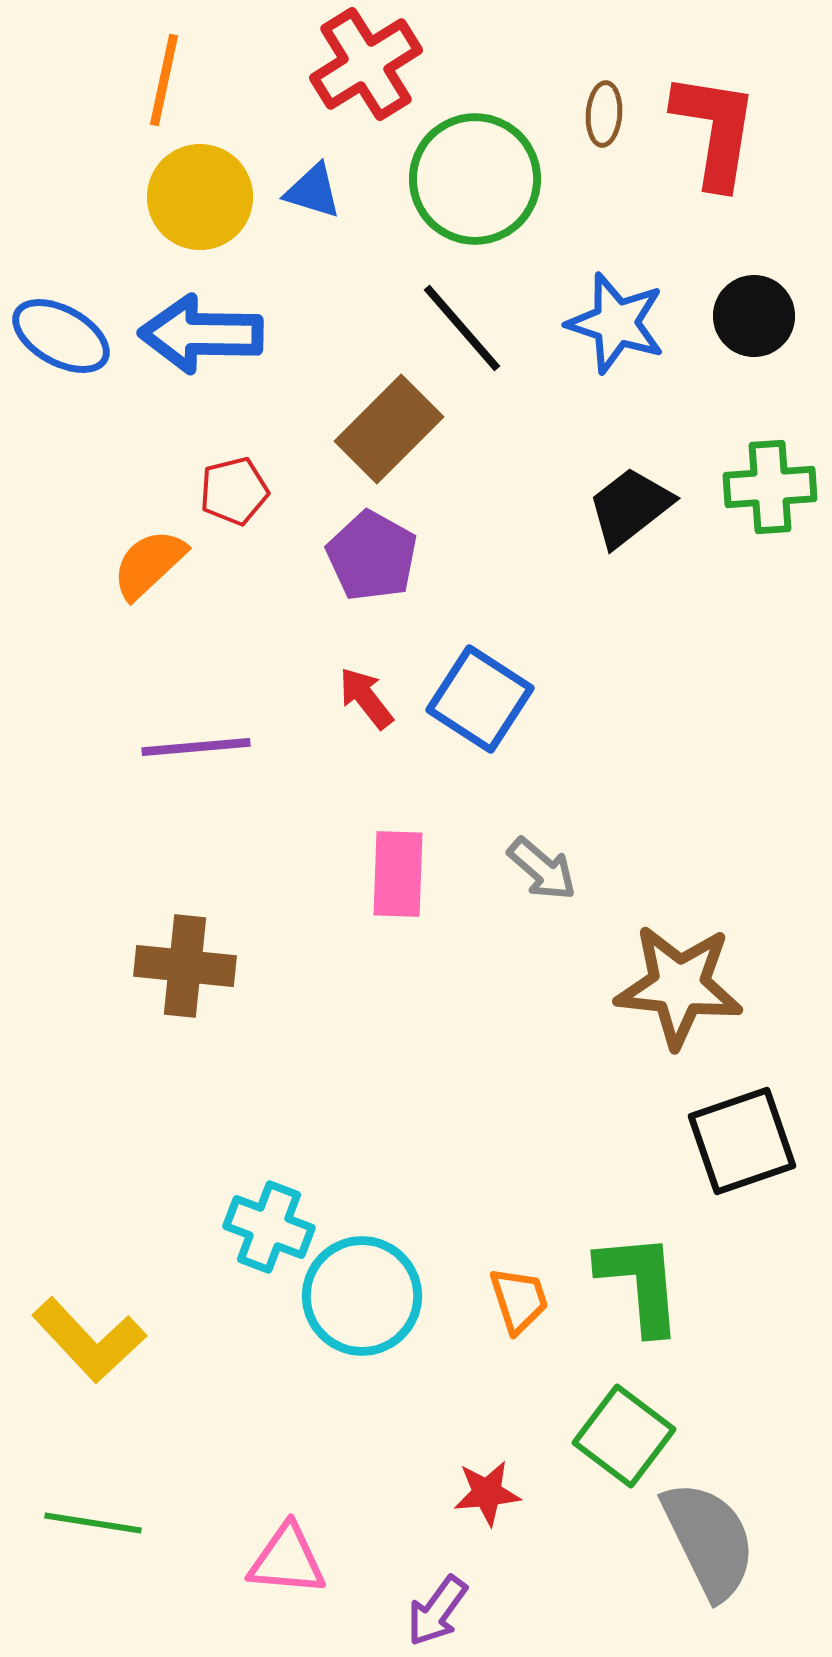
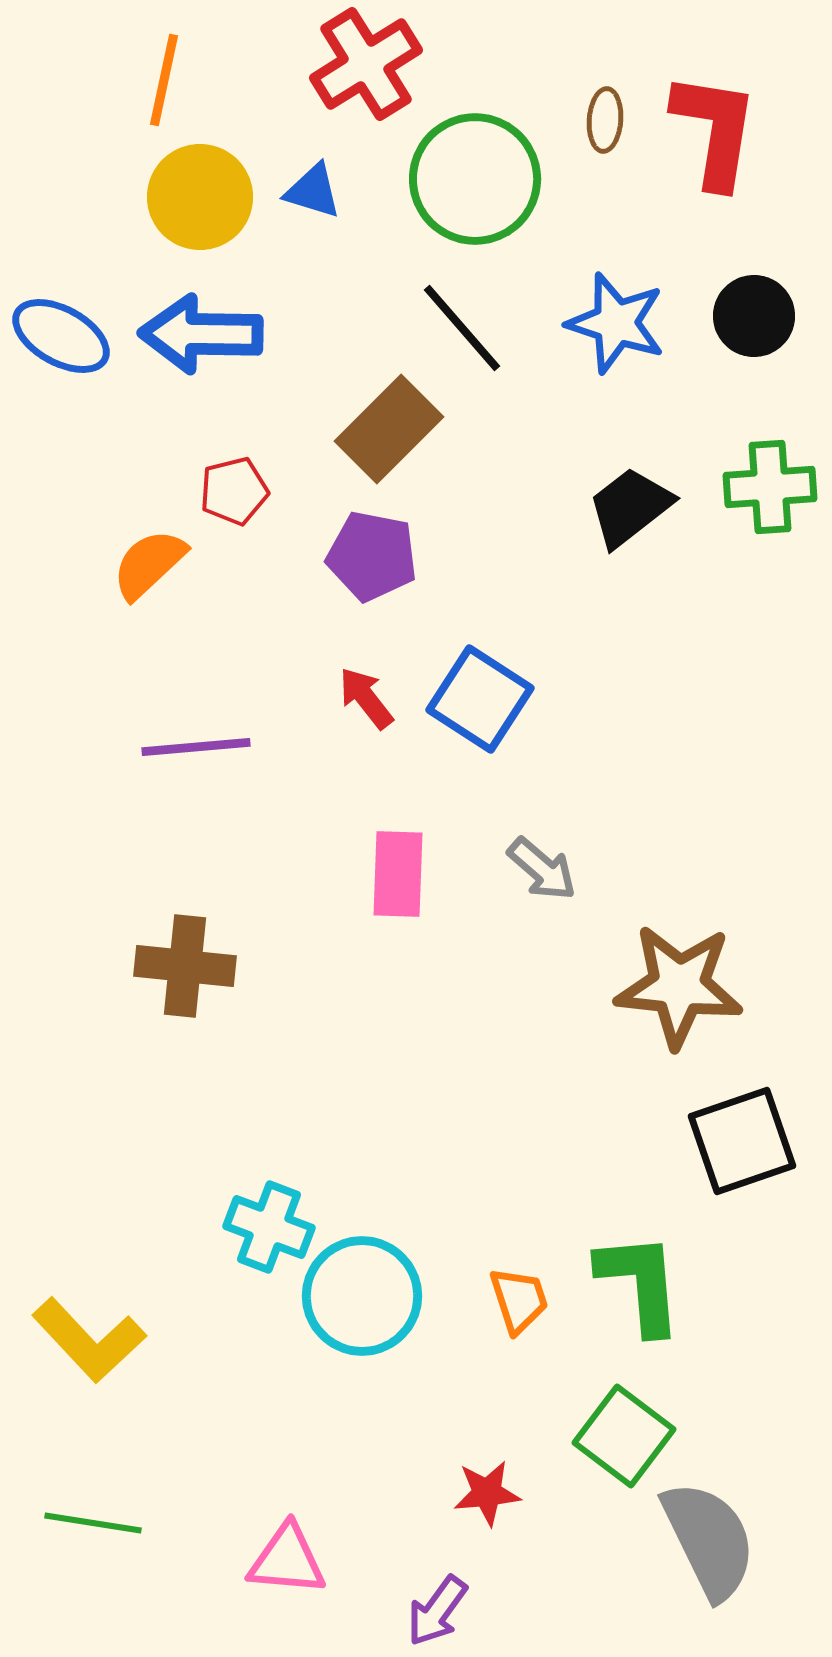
brown ellipse: moved 1 px right, 6 px down
purple pentagon: rotated 18 degrees counterclockwise
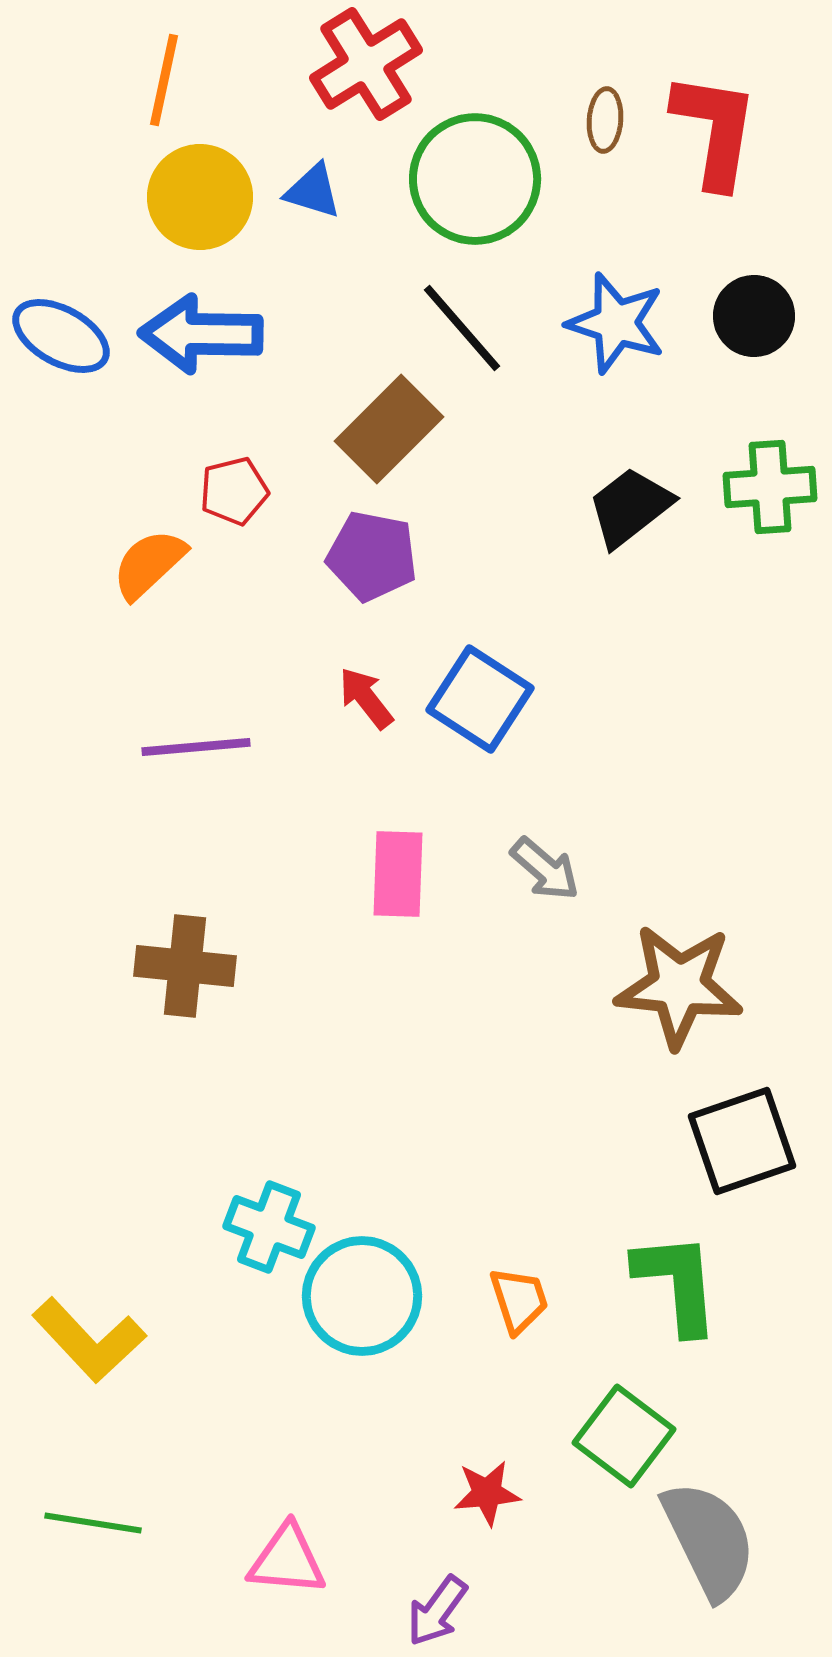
gray arrow: moved 3 px right
green L-shape: moved 37 px right
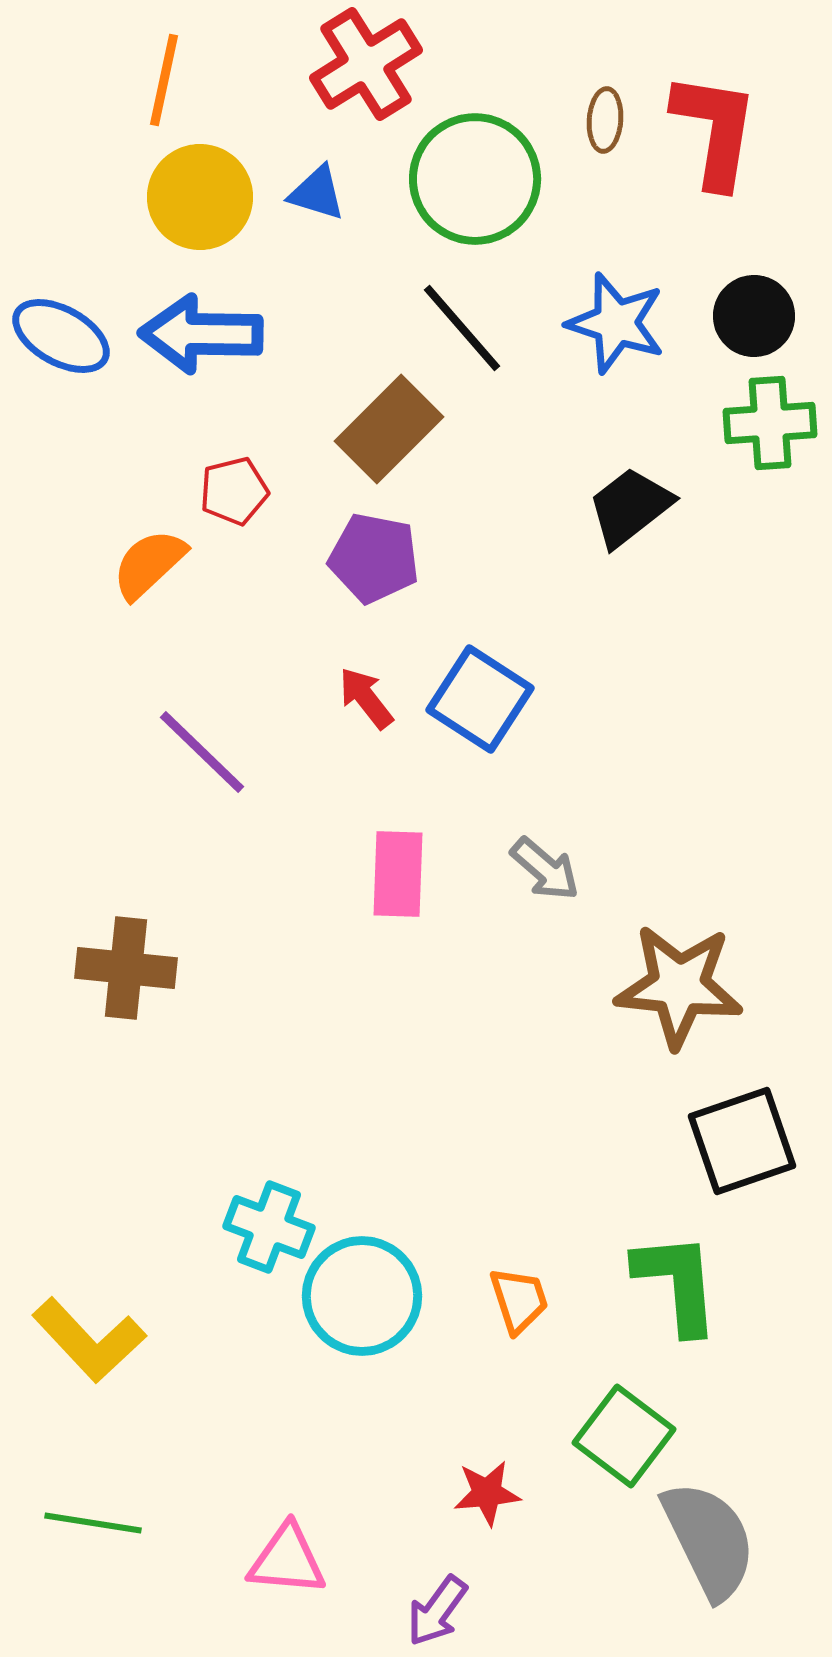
blue triangle: moved 4 px right, 2 px down
green cross: moved 64 px up
purple pentagon: moved 2 px right, 2 px down
purple line: moved 6 px right, 5 px down; rotated 49 degrees clockwise
brown cross: moved 59 px left, 2 px down
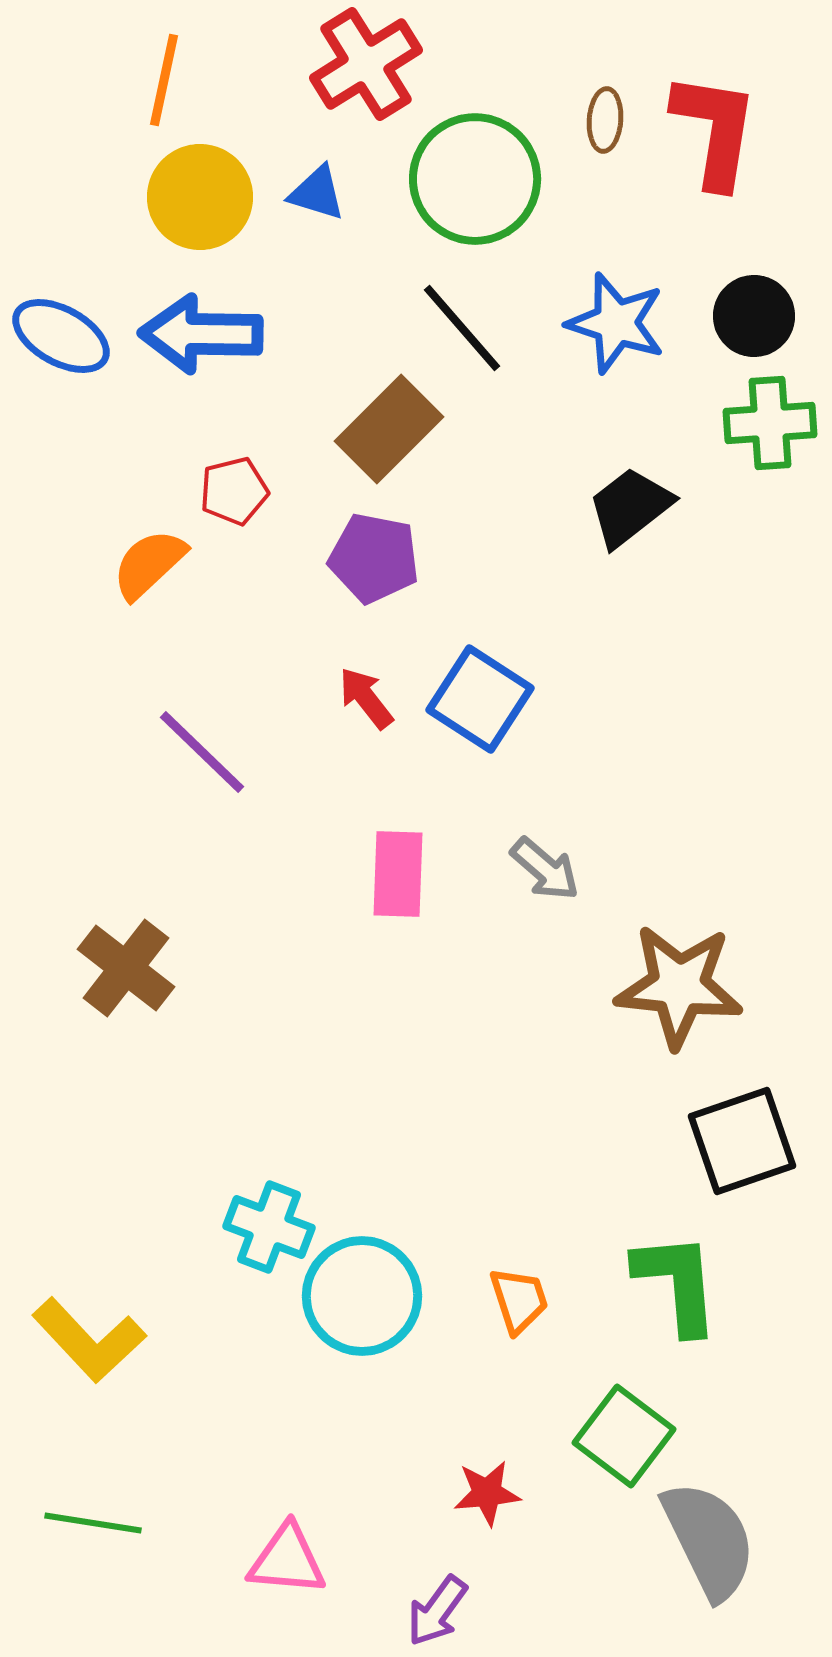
brown cross: rotated 32 degrees clockwise
